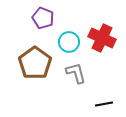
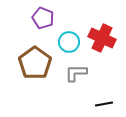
gray L-shape: rotated 75 degrees counterclockwise
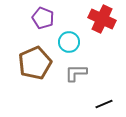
red cross: moved 19 px up
brown pentagon: rotated 12 degrees clockwise
black line: rotated 12 degrees counterclockwise
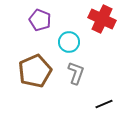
purple pentagon: moved 3 px left, 2 px down
brown pentagon: moved 8 px down
gray L-shape: rotated 110 degrees clockwise
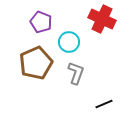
purple pentagon: moved 1 px right, 2 px down
brown pentagon: moved 1 px right, 8 px up
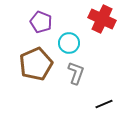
cyan circle: moved 1 px down
brown pentagon: moved 1 px down
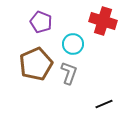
red cross: moved 1 px right, 2 px down; rotated 8 degrees counterclockwise
cyan circle: moved 4 px right, 1 px down
gray L-shape: moved 7 px left
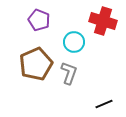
purple pentagon: moved 2 px left, 2 px up
cyan circle: moved 1 px right, 2 px up
